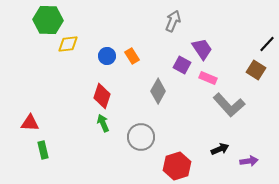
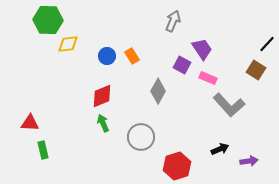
red diamond: rotated 50 degrees clockwise
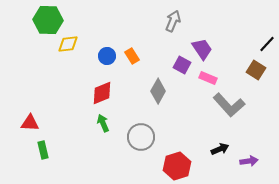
red diamond: moved 3 px up
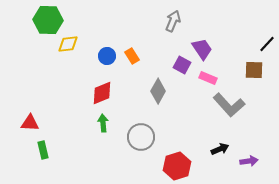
brown square: moved 2 px left; rotated 30 degrees counterclockwise
green arrow: rotated 18 degrees clockwise
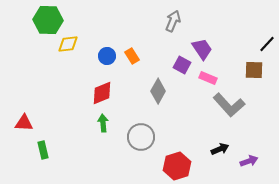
red triangle: moved 6 px left
purple arrow: rotated 12 degrees counterclockwise
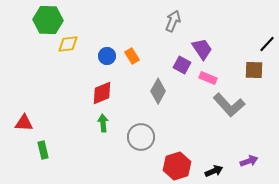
black arrow: moved 6 px left, 22 px down
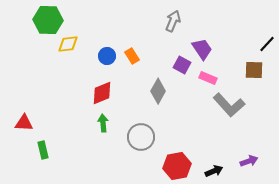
red hexagon: rotated 8 degrees clockwise
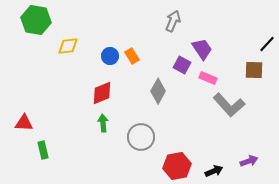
green hexagon: moved 12 px left; rotated 8 degrees clockwise
yellow diamond: moved 2 px down
blue circle: moved 3 px right
